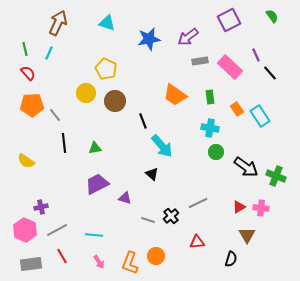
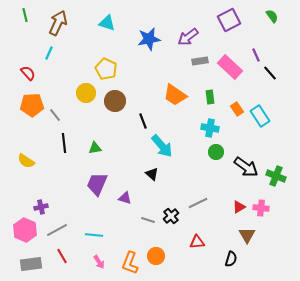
green line at (25, 49): moved 34 px up
purple trapezoid at (97, 184): rotated 40 degrees counterclockwise
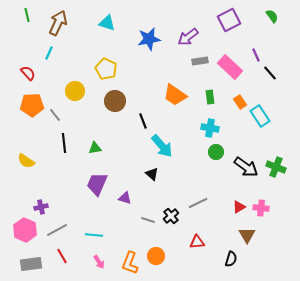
green line at (25, 15): moved 2 px right
yellow circle at (86, 93): moved 11 px left, 2 px up
orange rectangle at (237, 109): moved 3 px right, 7 px up
green cross at (276, 176): moved 9 px up
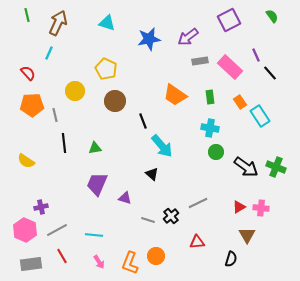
gray line at (55, 115): rotated 24 degrees clockwise
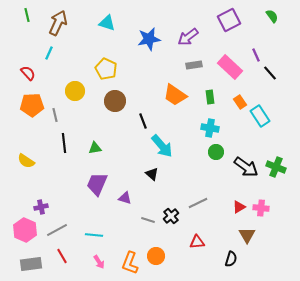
gray rectangle at (200, 61): moved 6 px left, 4 px down
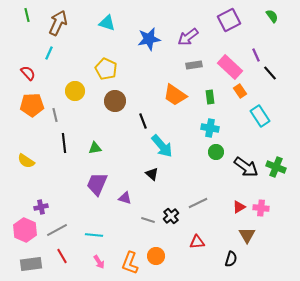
orange rectangle at (240, 102): moved 11 px up
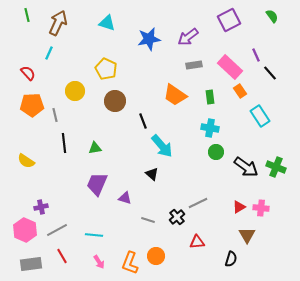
black cross at (171, 216): moved 6 px right, 1 px down
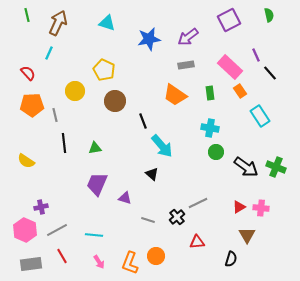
green semicircle at (272, 16): moved 3 px left, 1 px up; rotated 24 degrees clockwise
gray rectangle at (194, 65): moved 8 px left
yellow pentagon at (106, 69): moved 2 px left, 1 px down
green rectangle at (210, 97): moved 4 px up
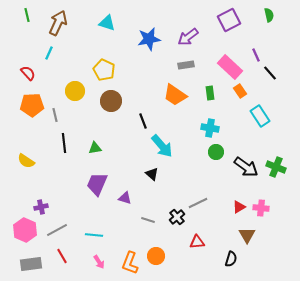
brown circle at (115, 101): moved 4 px left
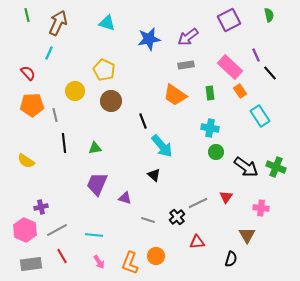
black triangle at (152, 174): moved 2 px right, 1 px down
red triangle at (239, 207): moved 13 px left, 10 px up; rotated 24 degrees counterclockwise
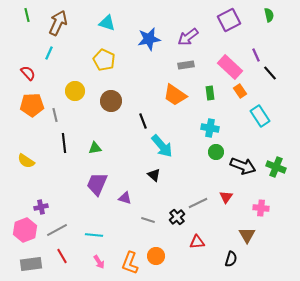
yellow pentagon at (104, 70): moved 10 px up
black arrow at (246, 167): moved 3 px left, 1 px up; rotated 15 degrees counterclockwise
pink hexagon at (25, 230): rotated 15 degrees clockwise
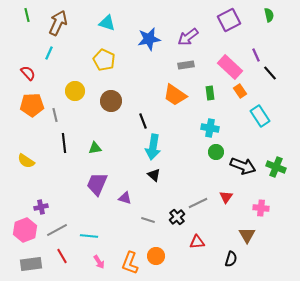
cyan arrow at (162, 146): moved 9 px left, 1 px down; rotated 50 degrees clockwise
cyan line at (94, 235): moved 5 px left, 1 px down
